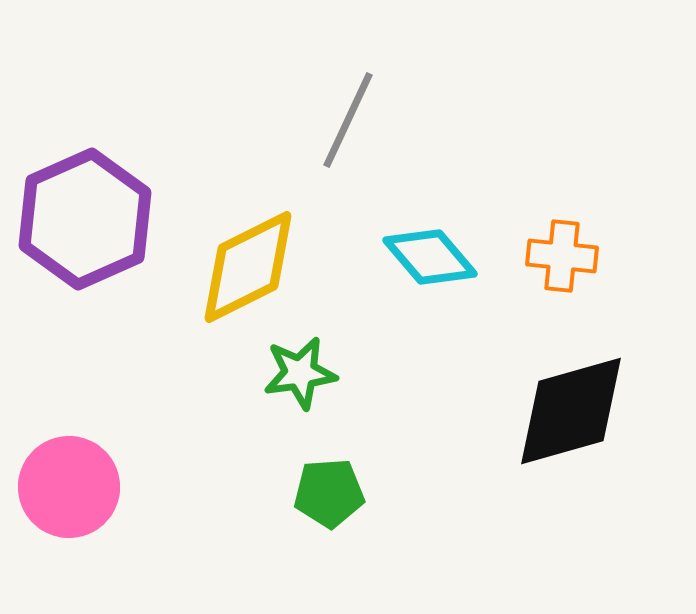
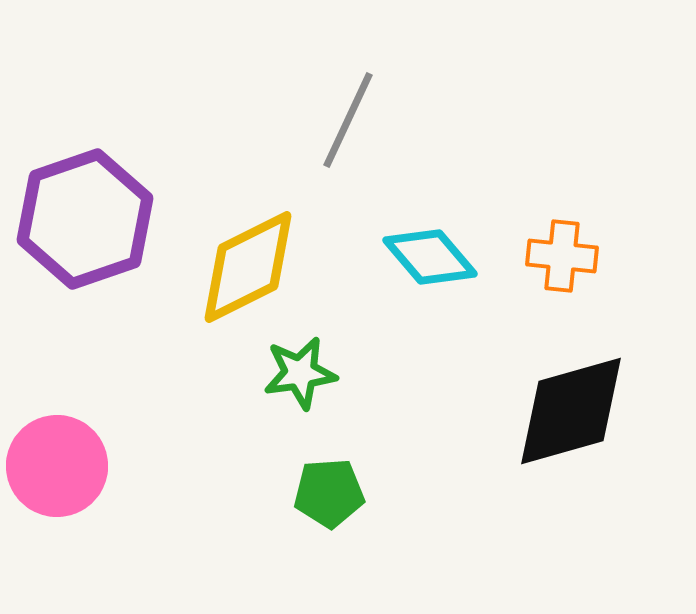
purple hexagon: rotated 5 degrees clockwise
pink circle: moved 12 px left, 21 px up
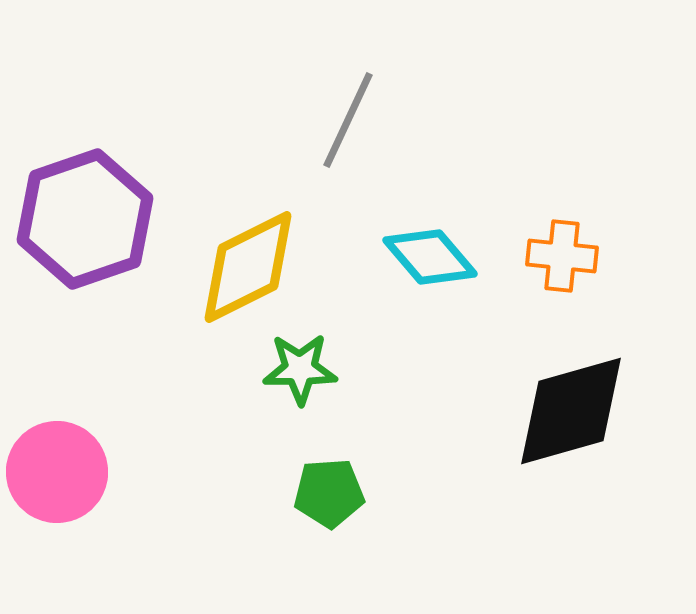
green star: moved 4 px up; rotated 8 degrees clockwise
pink circle: moved 6 px down
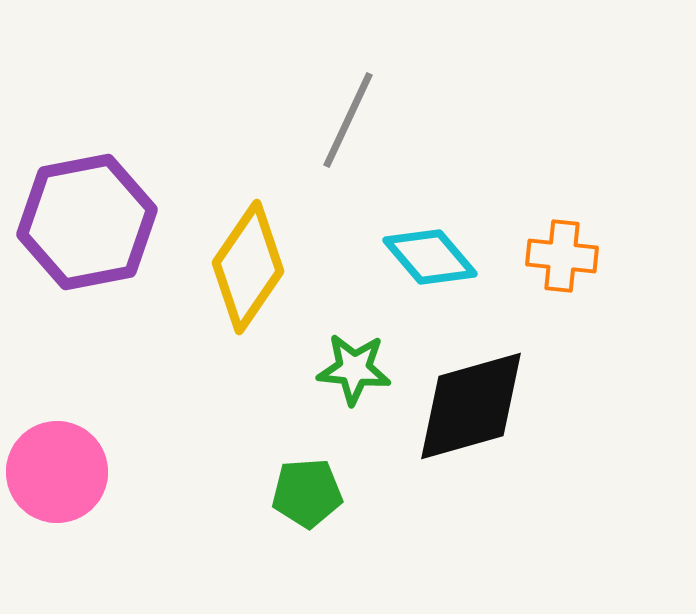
purple hexagon: moved 2 px right, 3 px down; rotated 8 degrees clockwise
yellow diamond: rotated 29 degrees counterclockwise
green star: moved 54 px right; rotated 6 degrees clockwise
black diamond: moved 100 px left, 5 px up
green pentagon: moved 22 px left
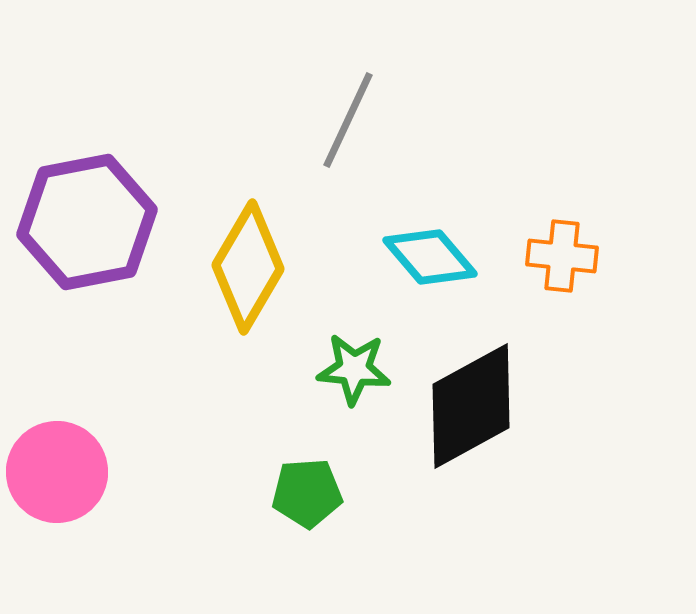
yellow diamond: rotated 4 degrees counterclockwise
black diamond: rotated 13 degrees counterclockwise
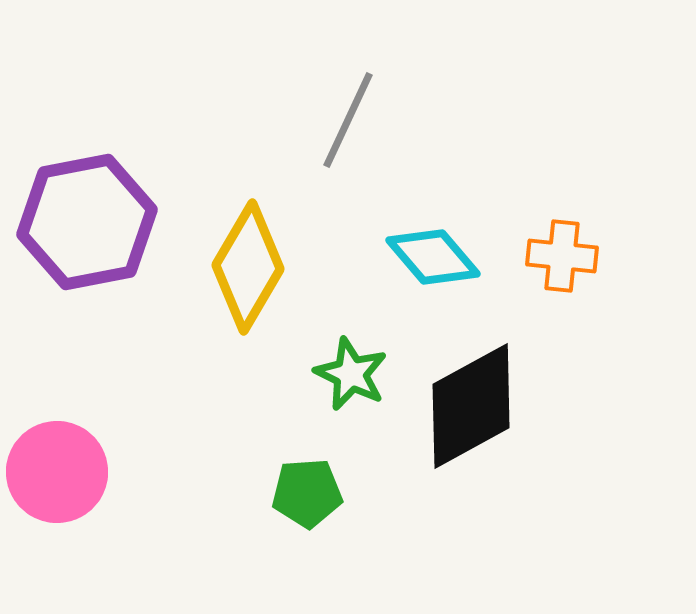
cyan diamond: moved 3 px right
green star: moved 3 px left, 5 px down; rotated 20 degrees clockwise
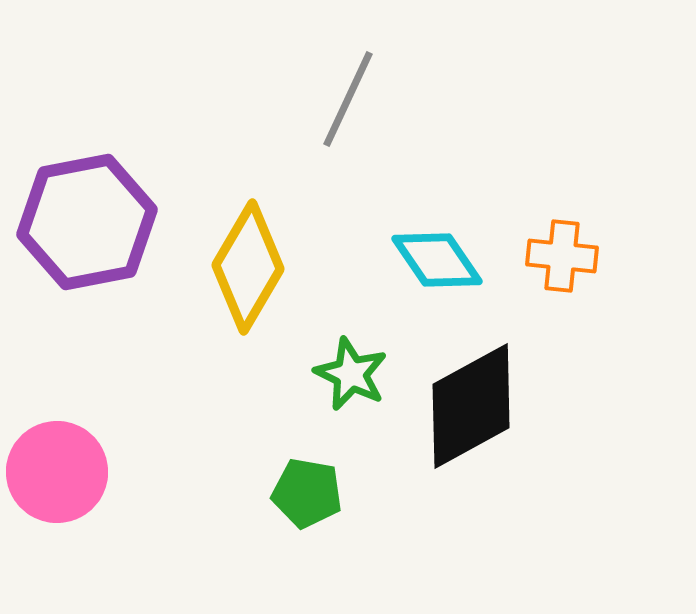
gray line: moved 21 px up
cyan diamond: moved 4 px right, 3 px down; rotated 6 degrees clockwise
green pentagon: rotated 14 degrees clockwise
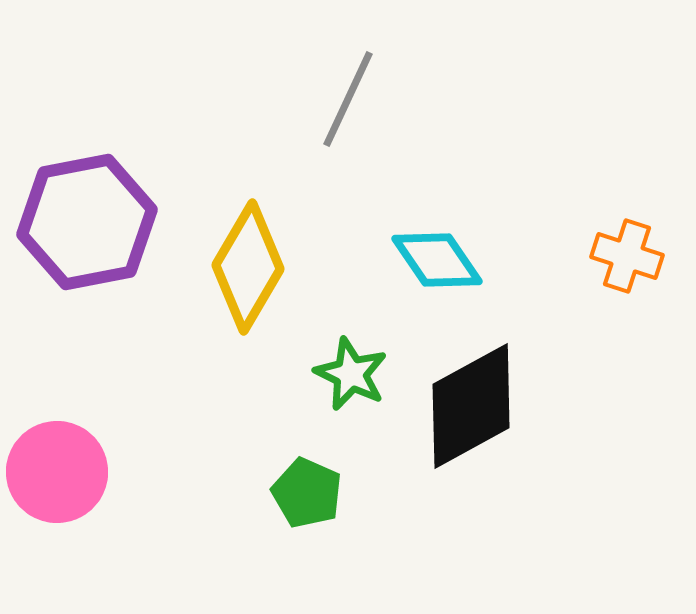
orange cross: moved 65 px right; rotated 12 degrees clockwise
green pentagon: rotated 14 degrees clockwise
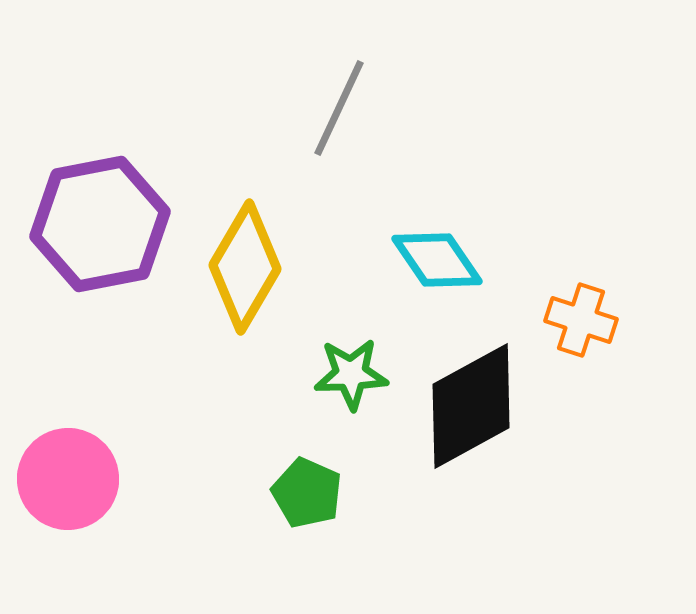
gray line: moved 9 px left, 9 px down
purple hexagon: moved 13 px right, 2 px down
orange cross: moved 46 px left, 64 px down
yellow diamond: moved 3 px left
green star: rotated 28 degrees counterclockwise
pink circle: moved 11 px right, 7 px down
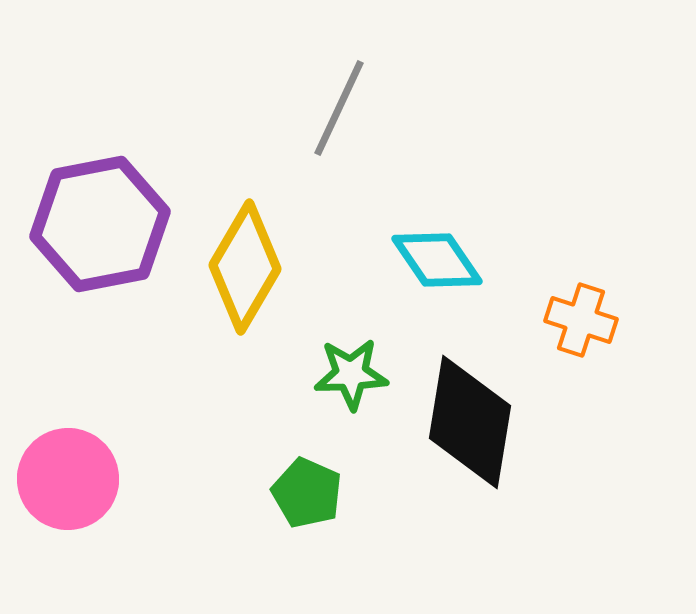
black diamond: moved 1 px left, 16 px down; rotated 52 degrees counterclockwise
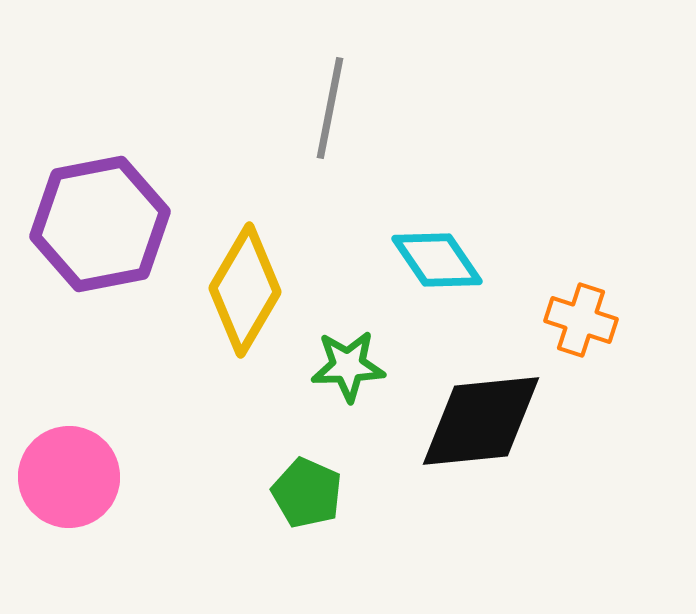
gray line: moved 9 px left; rotated 14 degrees counterclockwise
yellow diamond: moved 23 px down
green star: moved 3 px left, 8 px up
black diamond: moved 11 px right, 1 px up; rotated 75 degrees clockwise
pink circle: moved 1 px right, 2 px up
